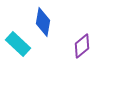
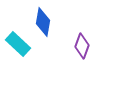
purple diamond: rotated 30 degrees counterclockwise
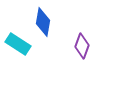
cyan rectangle: rotated 10 degrees counterclockwise
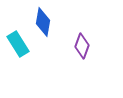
cyan rectangle: rotated 25 degrees clockwise
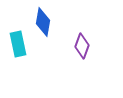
cyan rectangle: rotated 20 degrees clockwise
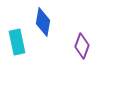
cyan rectangle: moved 1 px left, 2 px up
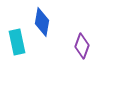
blue diamond: moved 1 px left
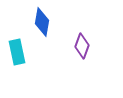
cyan rectangle: moved 10 px down
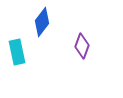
blue diamond: rotated 28 degrees clockwise
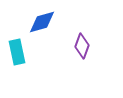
blue diamond: rotated 36 degrees clockwise
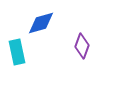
blue diamond: moved 1 px left, 1 px down
